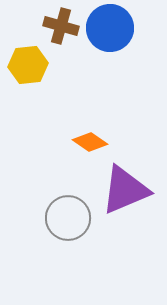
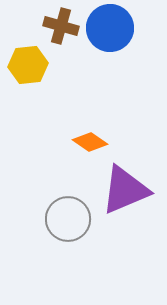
gray circle: moved 1 px down
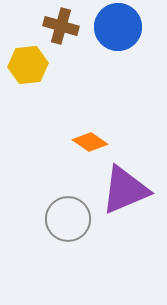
blue circle: moved 8 px right, 1 px up
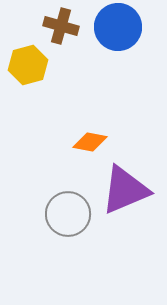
yellow hexagon: rotated 9 degrees counterclockwise
orange diamond: rotated 24 degrees counterclockwise
gray circle: moved 5 px up
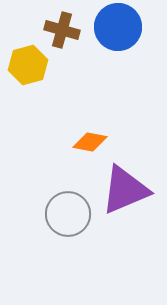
brown cross: moved 1 px right, 4 px down
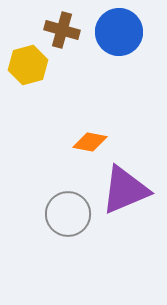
blue circle: moved 1 px right, 5 px down
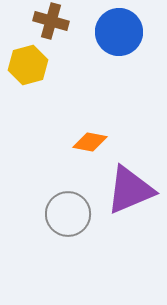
brown cross: moved 11 px left, 9 px up
purple triangle: moved 5 px right
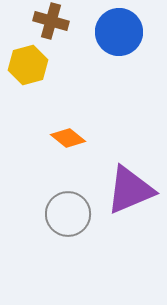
orange diamond: moved 22 px left, 4 px up; rotated 28 degrees clockwise
